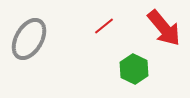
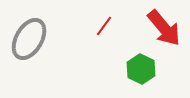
red line: rotated 15 degrees counterclockwise
green hexagon: moved 7 px right
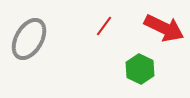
red arrow: rotated 24 degrees counterclockwise
green hexagon: moved 1 px left
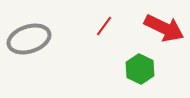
gray ellipse: rotated 42 degrees clockwise
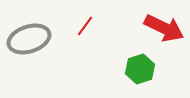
red line: moved 19 px left
green hexagon: rotated 16 degrees clockwise
